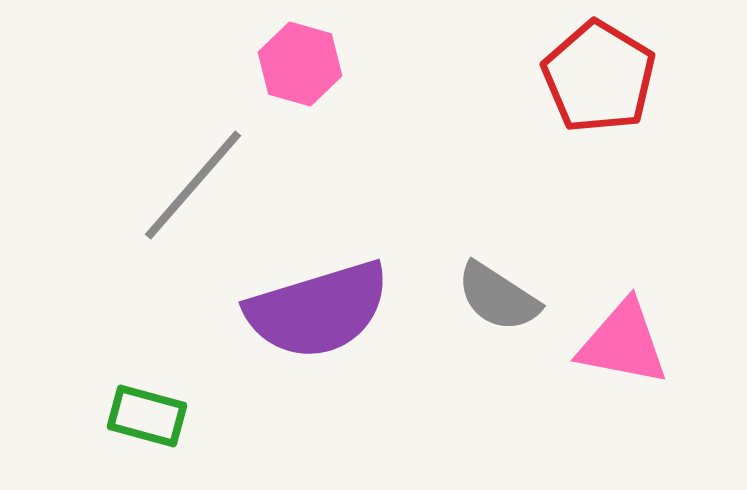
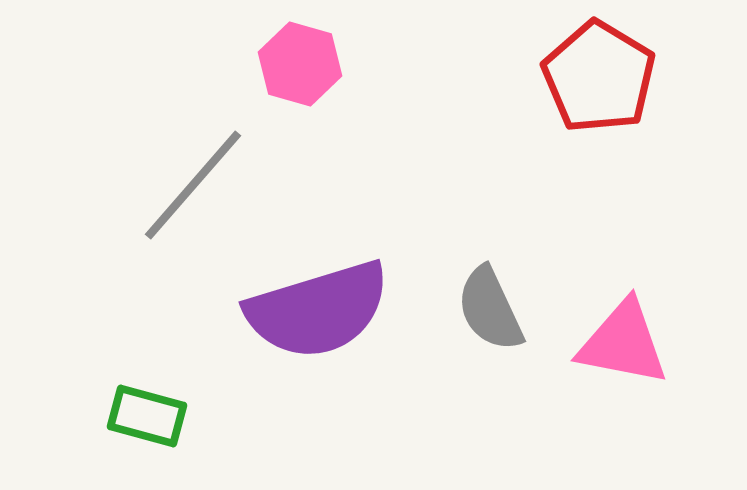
gray semicircle: moved 8 px left, 12 px down; rotated 32 degrees clockwise
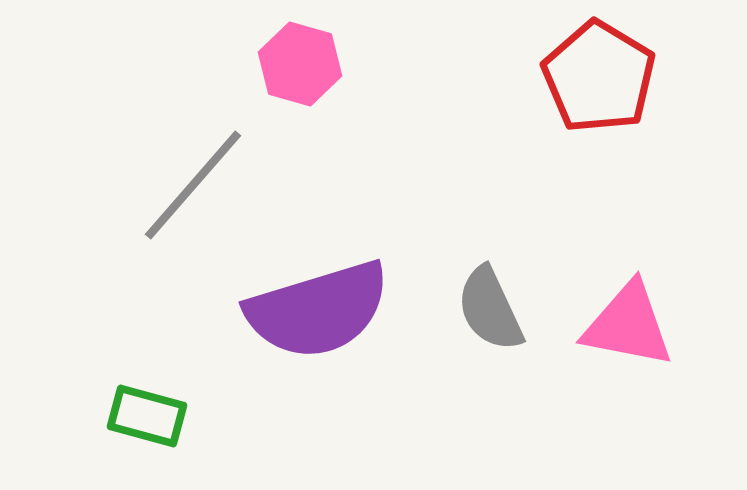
pink triangle: moved 5 px right, 18 px up
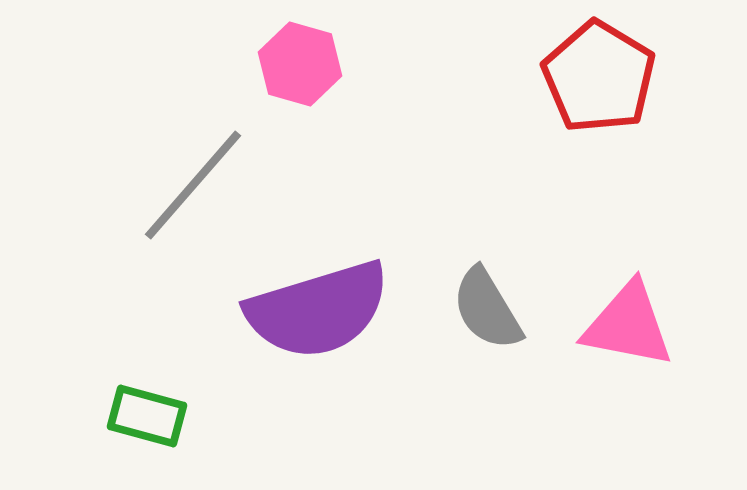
gray semicircle: moved 3 px left; rotated 6 degrees counterclockwise
